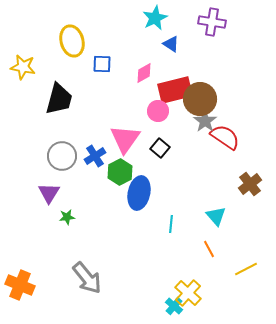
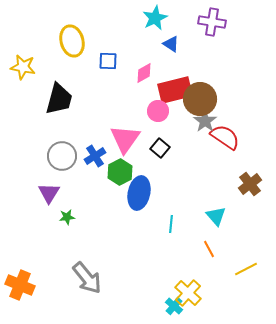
blue square: moved 6 px right, 3 px up
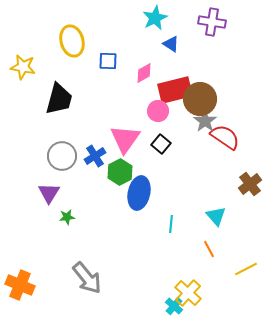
black square: moved 1 px right, 4 px up
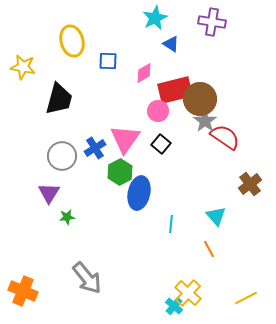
blue cross: moved 8 px up
yellow line: moved 29 px down
orange cross: moved 3 px right, 6 px down
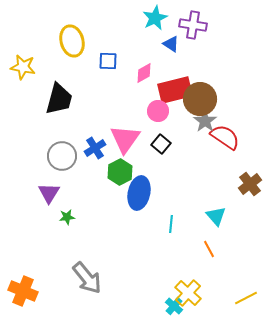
purple cross: moved 19 px left, 3 px down
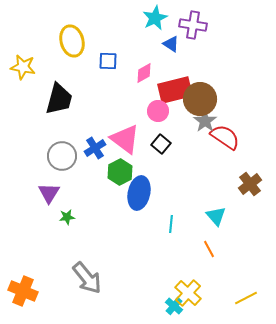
pink triangle: rotated 28 degrees counterclockwise
